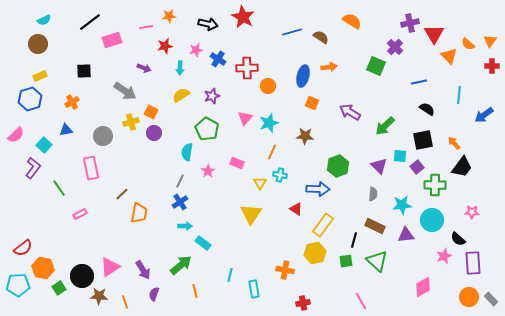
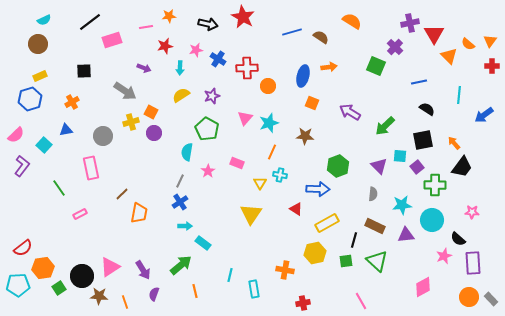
purple L-shape at (33, 168): moved 11 px left, 2 px up
yellow rectangle at (323, 225): moved 4 px right, 2 px up; rotated 25 degrees clockwise
orange hexagon at (43, 268): rotated 20 degrees counterclockwise
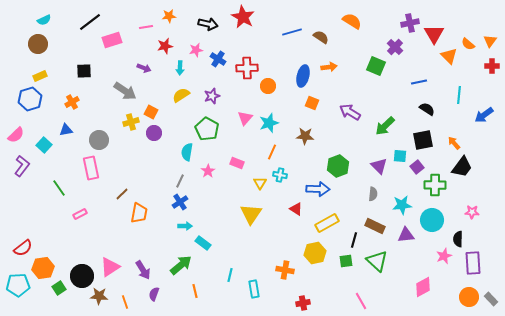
gray circle at (103, 136): moved 4 px left, 4 px down
black semicircle at (458, 239): rotated 49 degrees clockwise
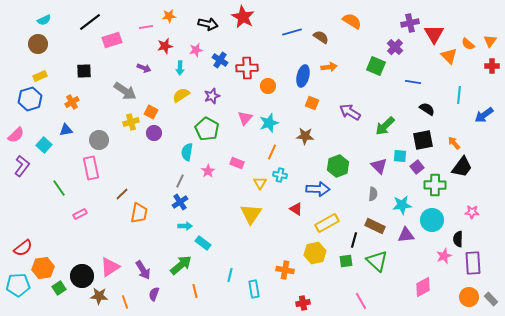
blue cross at (218, 59): moved 2 px right, 1 px down
blue line at (419, 82): moved 6 px left; rotated 21 degrees clockwise
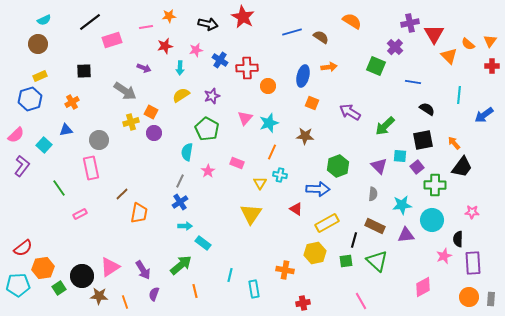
gray rectangle at (491, 299): rotated 48 degrees clockwise
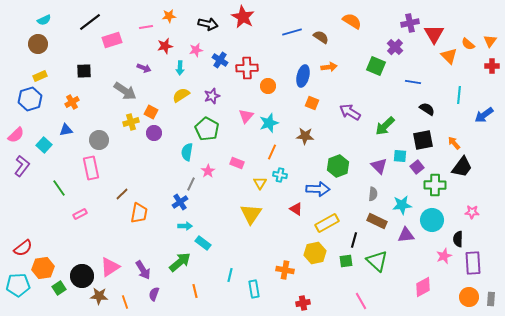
pink triangle at (245, 118): moved 1 px right, 2 px up
gray line at (180, 181): moved 11 px right, 3 px down
brown rectangle at (375, 226): moved 2 px right, 5 px up
green arrow at (181, 265): moved 1 px left, 3 px up
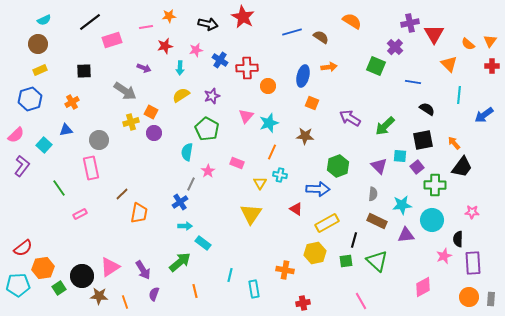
orange triangle at (449, 56): moved 8 px down
yellow rectangle at (40, 76): moved 6 px up
purple arrow at (350, 112): moved 6 px down
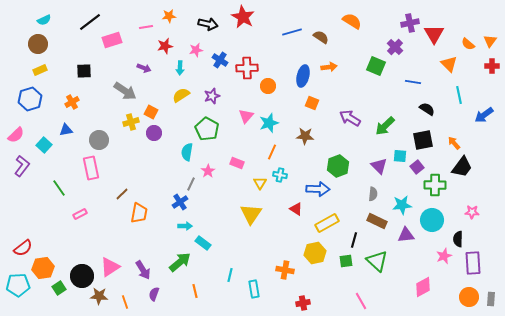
cyan line at (459, 95): rotated 18 degrees counterclockwise
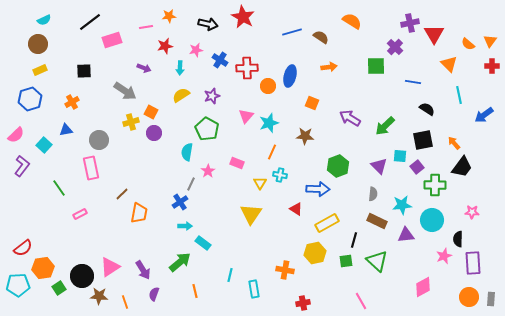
green square at (376, 66): rotated 24 degrees counterclockwise
blue ellipse at (303, 76): moved 13 px left
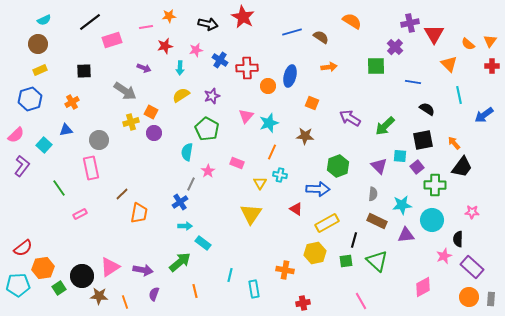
purple rectangle at (473, 263): moved 1 px left, 4 px down; rotated 45 degrees counterclockwise
purple arrow at (143, 270): rotated 48 degrees counterclockwise
